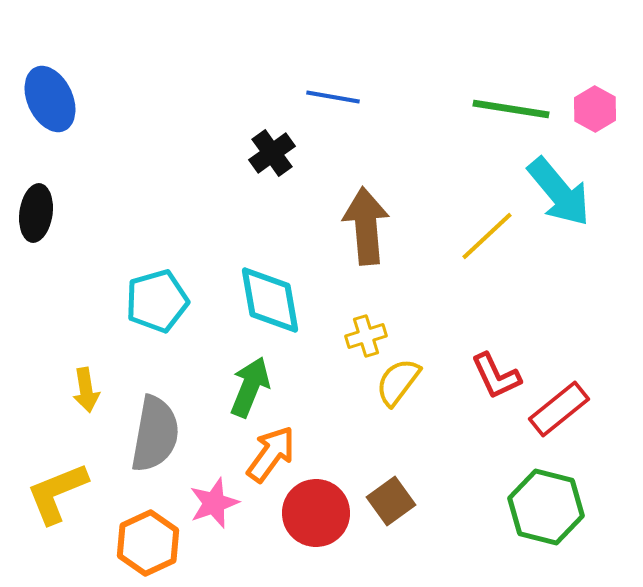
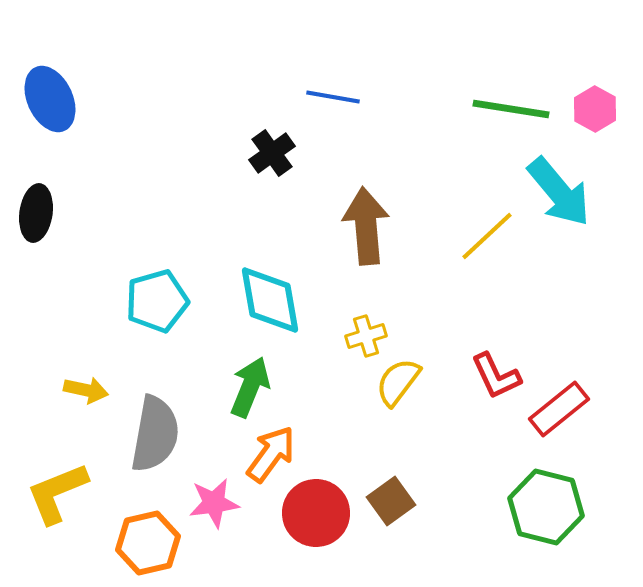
yellow arrow: rotated 69 degrees counterclockwise
pink star: rotated 12 degrees clockwise
orange hexagon: rotated 12 degrees clockwise
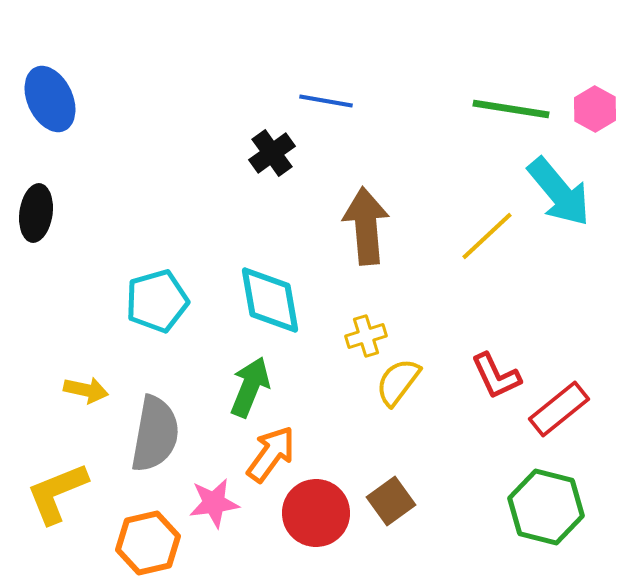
blue line: moved 7 px left, 4 px down
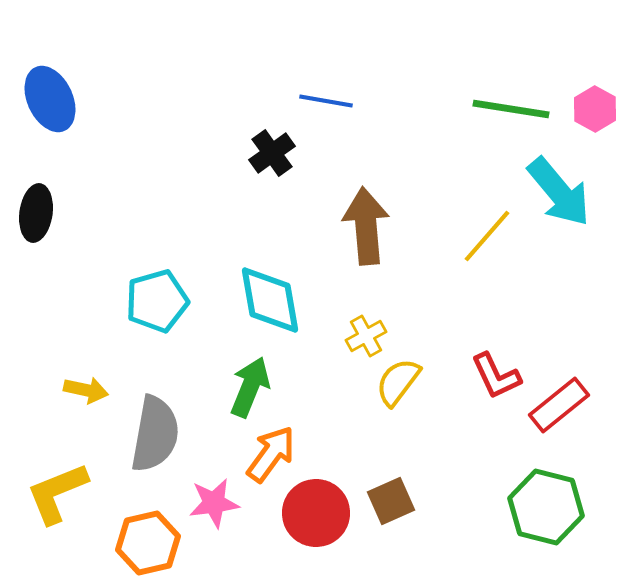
yellow line: rotated 6 degrees counterclockwise
yellow cross: rotated 12 degrees counterclockwise
red rectangle: moved 4 px up
brown square: rotated 12 degrees clockwise
